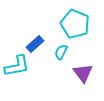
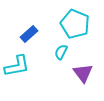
blue rectangle: moved 6 px left, 10 px up
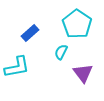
cyan pentagon: moved 2 px right; rotated 12 degrees clockwise
blue rectangle: moved 1 px right, 1 px up
cyan L-shape: moved 1 px down
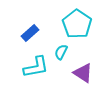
cyan L-shape: moved 19 px right
purple triangle: rotated 20 degrees counterclockwise
